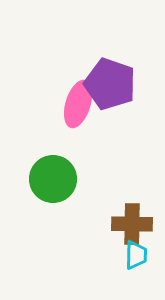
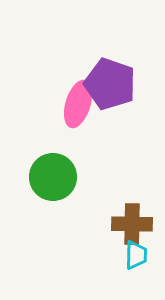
green circle: moved 2 px up
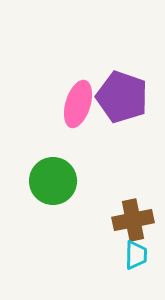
purple pentagon: moved 12 px right, 13 px down
green circle: moved 4 px down
brown cross: moved 1 px right, 4 px up; rotated 12 degrees counterclockwise
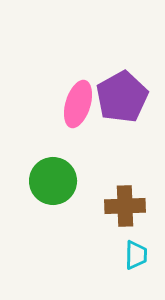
purple pentagon: rotated 24 degrees clockwise
brown cross: moved 8 px left, 14 px up; rotated 9 degrees clockwise
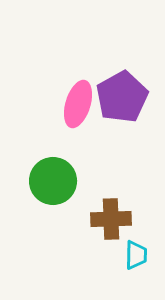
brown cross: moved 14 px left, 13 px down
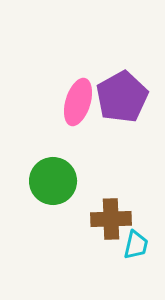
pink ellipse: moved 2 px up
cyan trapezoid: moved 10 px up; rotated 12 degrees clockwise
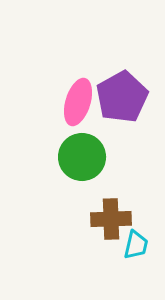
green circle: moved 29 px right, 24 px up
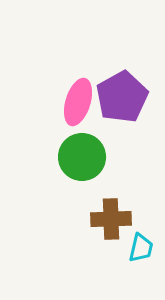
cyan trapezoid: moved 5 px right, 3 px down
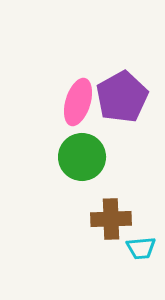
cyan trapezoid: rotated 72 degrees clockwise
